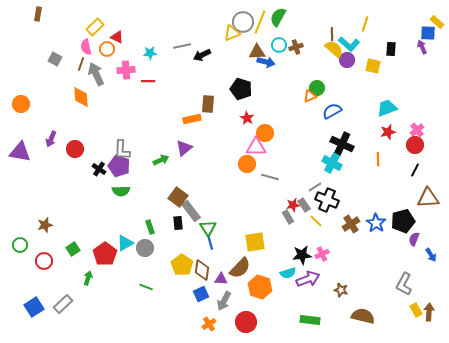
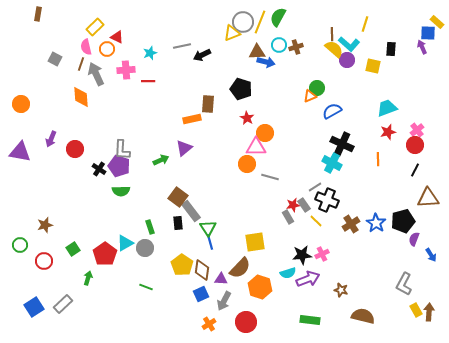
cyan star at (150, 53): rotated 16 degrees counterclockwise
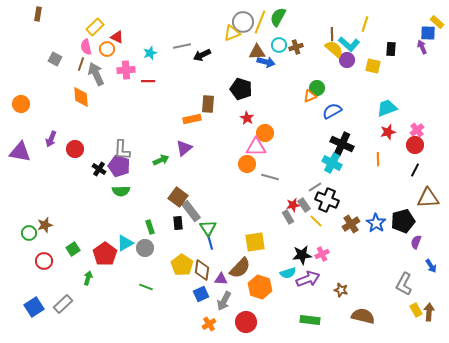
purple semicircle at (414, 239): moved 2 px right, 3 px down
green circle at (20, 245): moved 9 px right, 12 px up
blue arrow at (431, 255): moved 11 px down
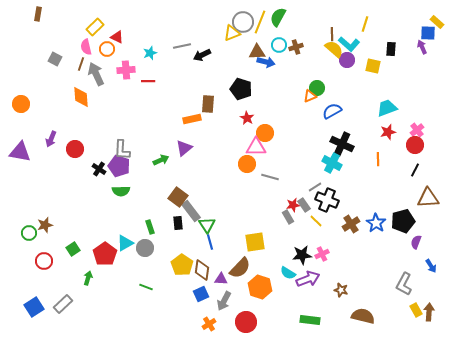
green triangle at (208, 228): moved 1 px left, 3 px up
cyan semicircle at (288, 273): rotated 49 degrees clockwise
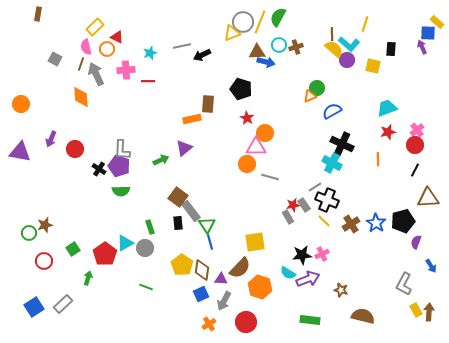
yellow line at (316, 221): moved 8 px right
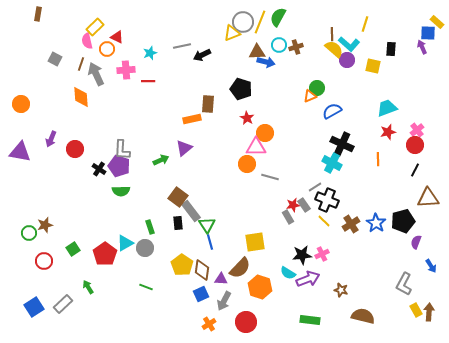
pink semicircle at (86, 47): moved 1 px right, 6 px up
green arrow at (88, 278): moved 9 px down; rotated 48 degrees counterclockwise
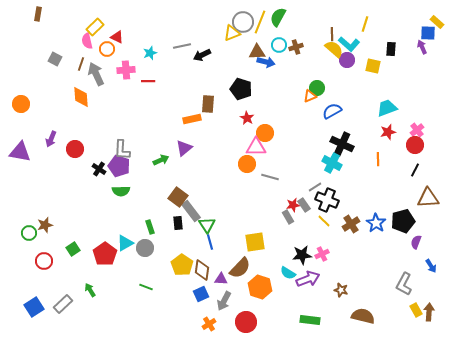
green arrow at (88, 287): moved 2 px right, 3 px down
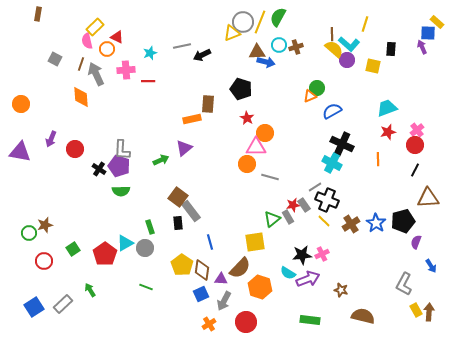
green triangle at (207, 225): moved 65 px right, 6 px up; rotated 24 degrees clockwise
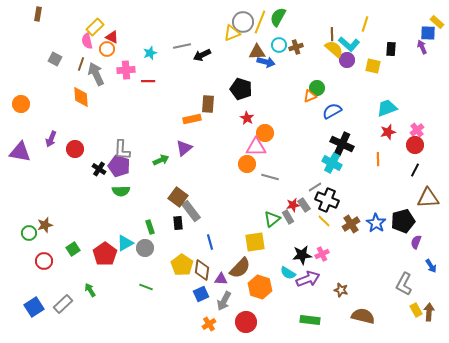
red triangle at (117, 37): moved 5 px left
